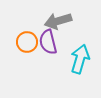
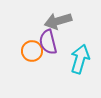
orange circle: moved 5 px right, 9 px down
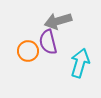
orange circle: moved 4 px left
cyan arrow: moved 4 px down
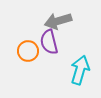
purple semicircle: moved 1 px right
cyan arrow: moved 7 px down
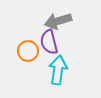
cyan arrow: moved 22 px left; rotated 8 degrees counterclockwise
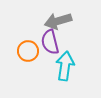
purple semicircle: moved 1 px right
cyan arrow: moved 7 px right, 4 px up
